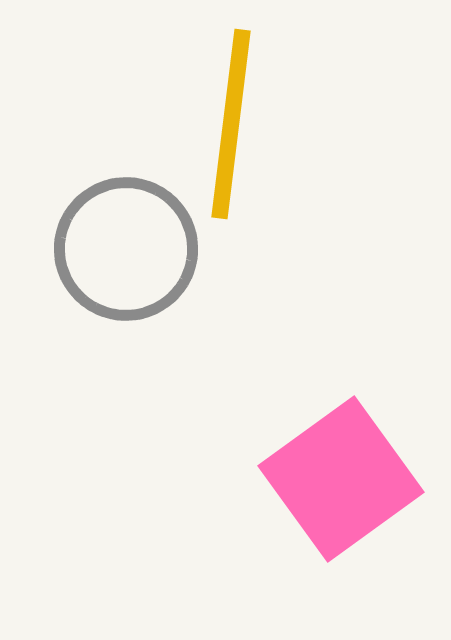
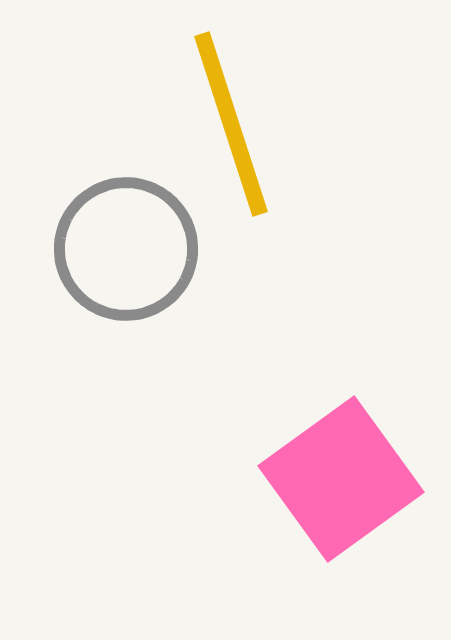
yellow line: rotated 25 degrees counterclockwise
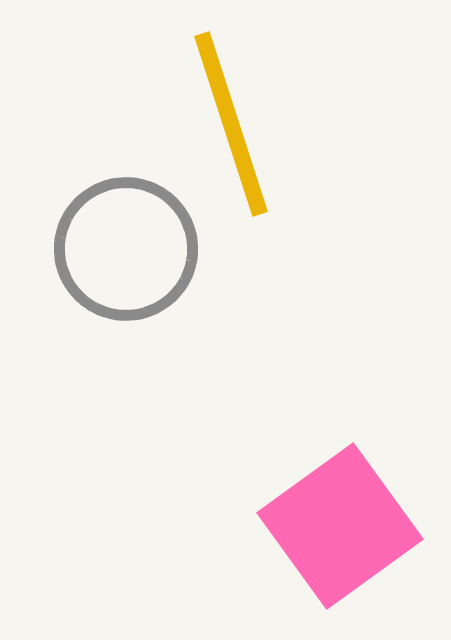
pink square: moved 1 px left, 47 px down
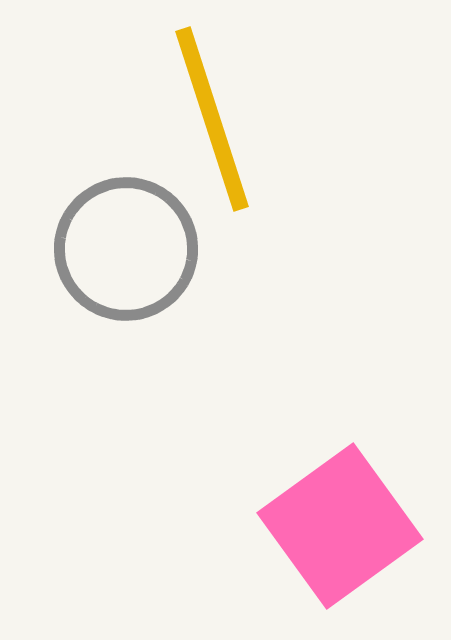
yellow line: moved 19 px left, 5 px up
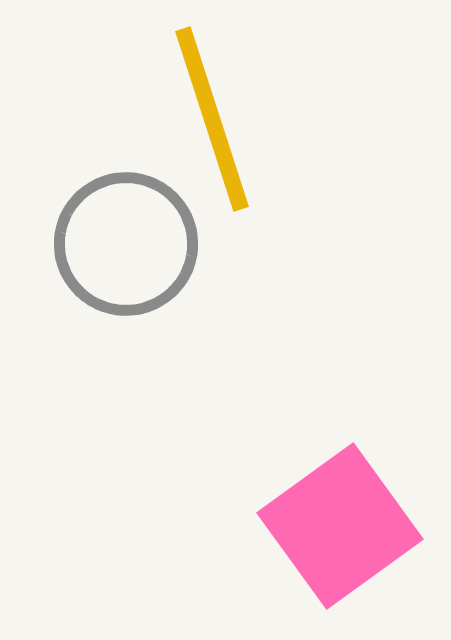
gray circle: moved 5 px up
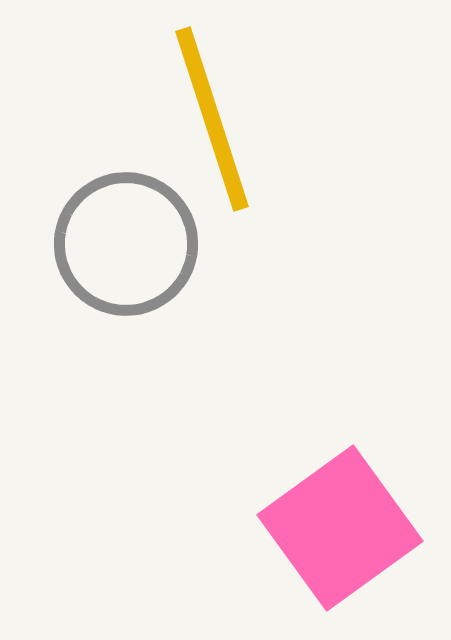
pink square: moved 2 px down
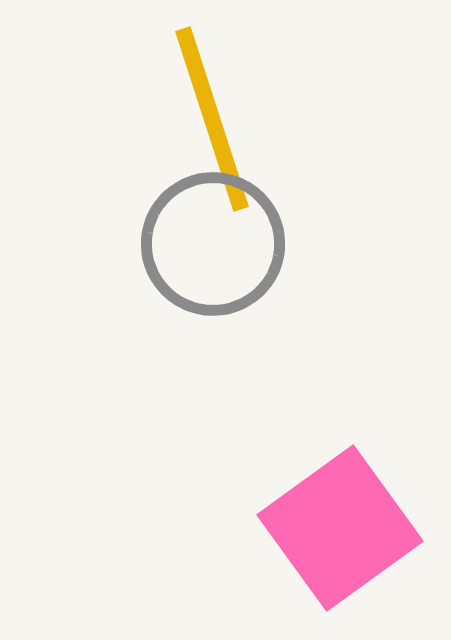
gray circle: moved 87 px right
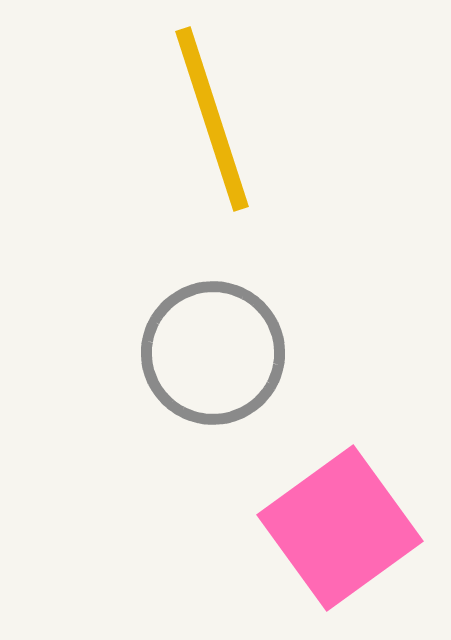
gray circle: moved 109 px down
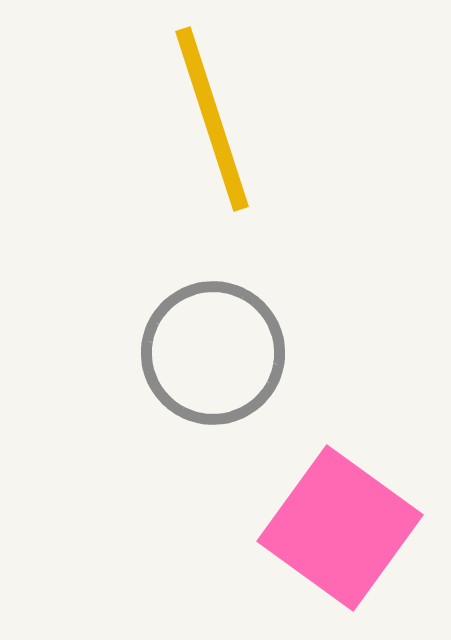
pink square: rotated 18 degrees counterclockwise
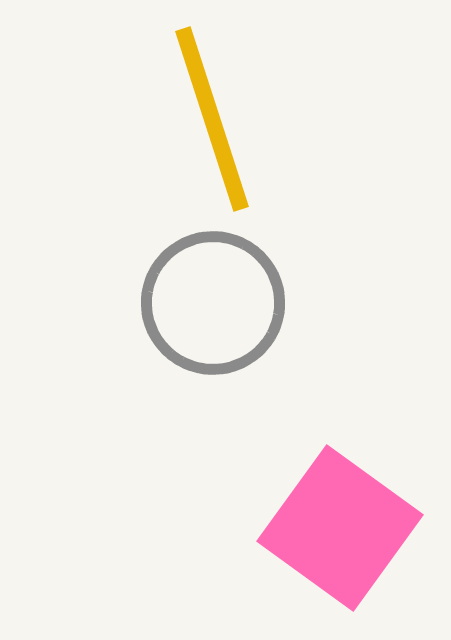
gray circle: moved 50 px up
